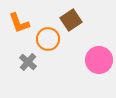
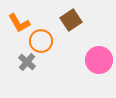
orange L-shape: rotated 10 degrees counterclockwise
orange circle: moved 7 px left, 2 px down
gray cross: moved 1 px left
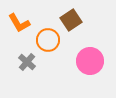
orange circle: moved 7 px right, 1 px up
pink circle: moved 9 px left, 1 px down
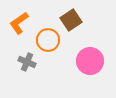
orange L-shape: rotated 85 degrees clockwise
gray cross: rotated 18 degrees counterclockwise
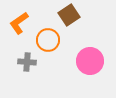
brown square: moved 2 px left, 5 px up
gray cross: rotated 18 degrees counterclockwise
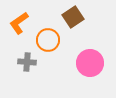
brown square: moved 4 px right, 2 px down
pink circle: moved 2 px down
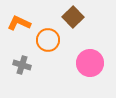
brown square: rotated 10 degrees counterclockwise
orange L-shape: rotated 60 degrees clockwise
gray cross: moved 5 px left, 3 px down; rotated 12 degrees clockwise
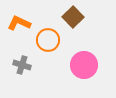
pink circle: moved 6 px left, 2 px down
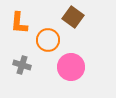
brown square: rotated 10 degrees counterclockwise
orange L-shape: rotated 110 degrees counterclockwise
pink circle: moved 13 px left, 2 px down
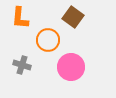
orange L-shape: moved 1 px right, 5 px up
